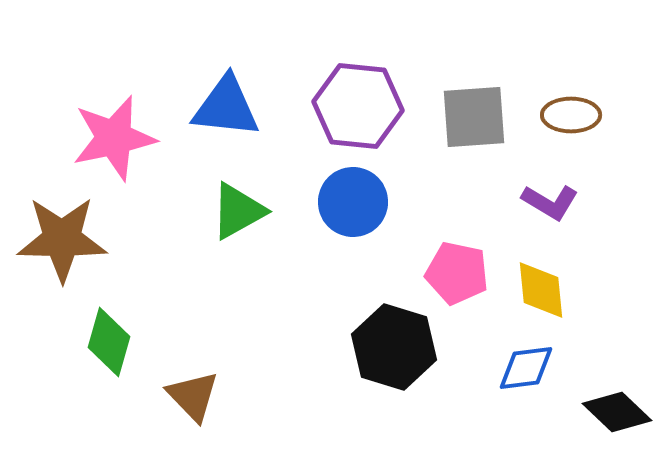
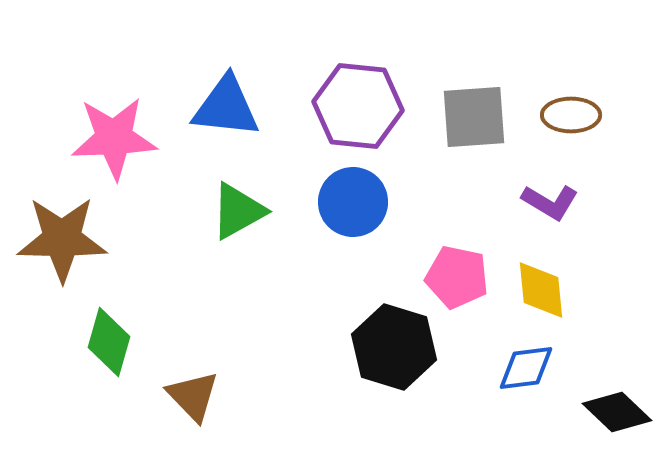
pink star: rotated 10 degrees clockwise
pink pentagon: moved 4 px down
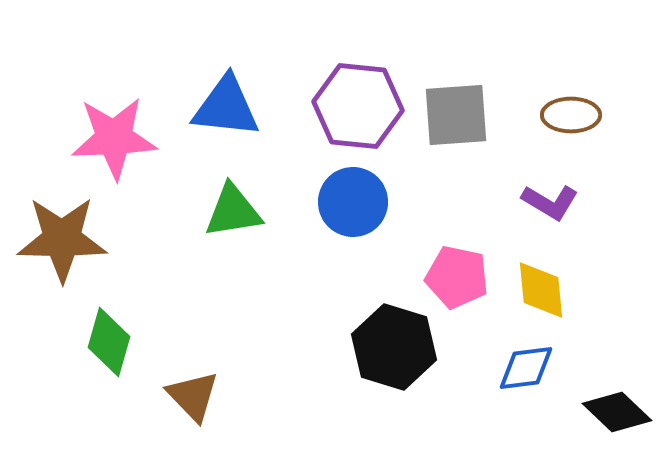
gray square: moved 18 px left, 2 px up
green triangle: moved 5 px left; rotated 20 degrees clockwise
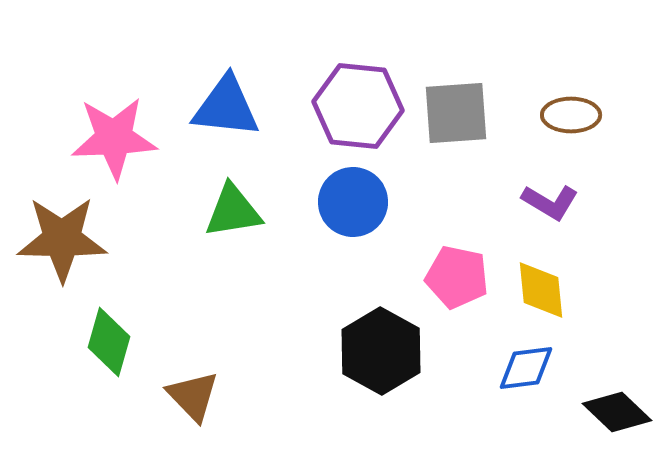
gray square: moved 2 px up
black hexagon: moved 13 px left, 4 px down; rotated 12 degrees clockwise
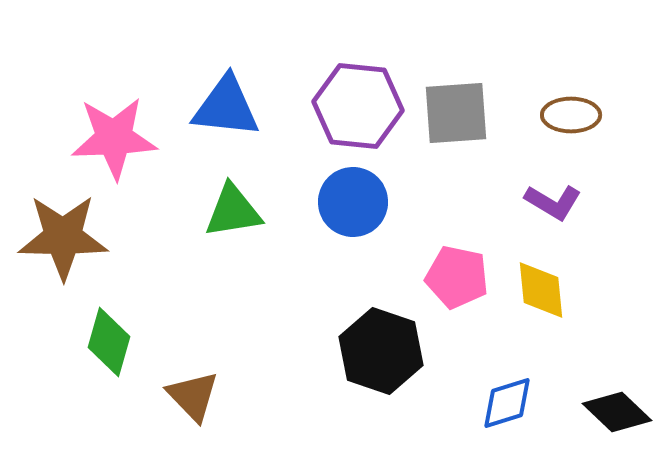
purple L-shape: moved 3 px right
brown star: moved 1 px right, 2 px up
black hexagon: rotated 10 degrees counterclockwise
blue diamond: moved 19 px left, 35 px down; rotated 10 degrees counterclockwise
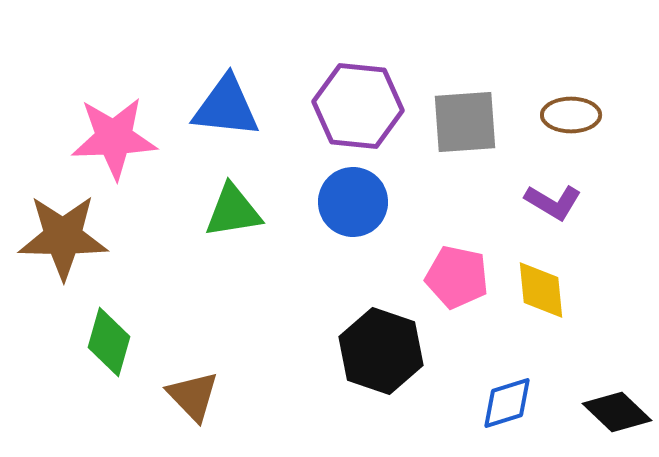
gray square: moved 9 px right, 9 px down
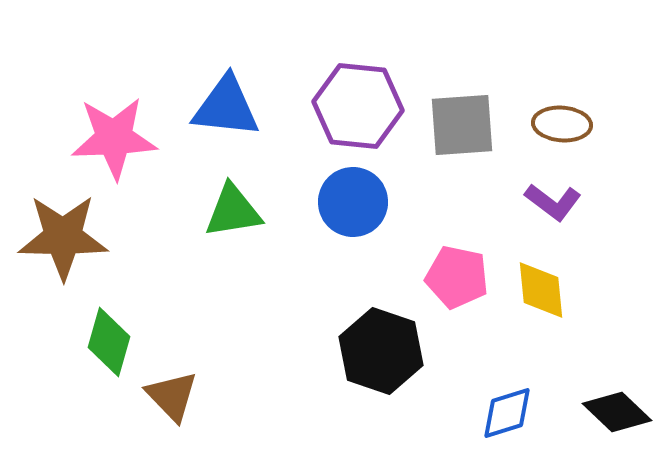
brown ellipse: moved 9 px left, 9 px down; rotated 4 degrees clockwise
gray square: moved 3 px left, 3 px down
purple L-shape: rotated 6 degrees clockwise
brown triangle: moved 21 px left
blue diamond: moved 10 px down
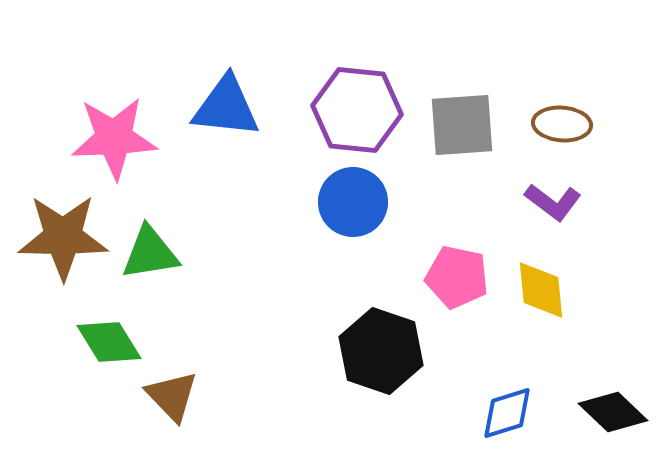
purple hexagon: moved 1 px left, 4 px down
green triangle: moved 83 px left, 42 px down
green diamond: rotated 48 degrees counterclockwise
black diamond: moved 4 px left
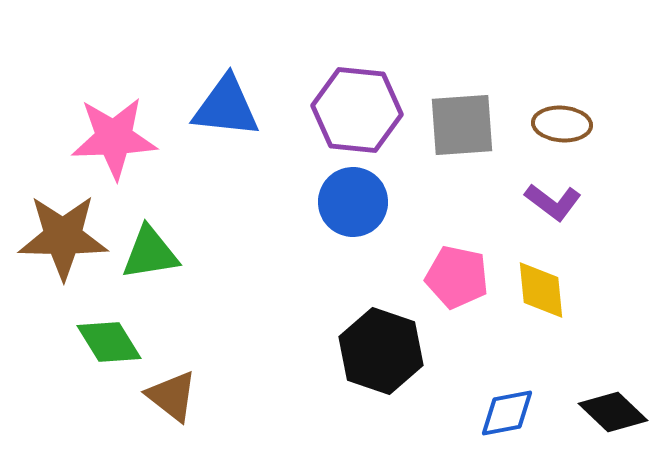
brown triangle: rotated 8 degrees counterclockwise
blue diamond: rotated 6 degrees clockwise
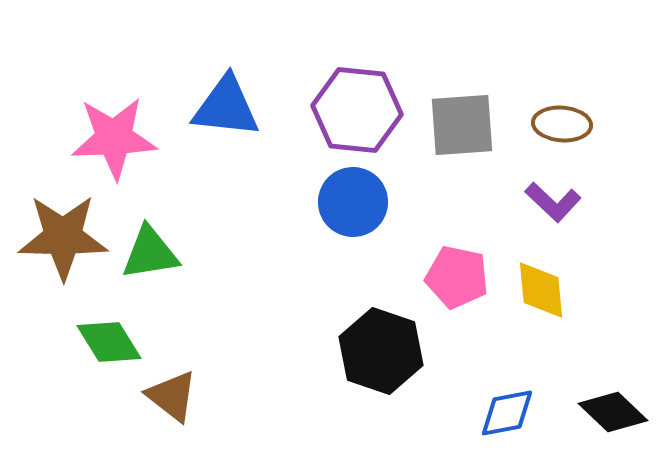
purple L-shape: rotated 6 degrees clockwise
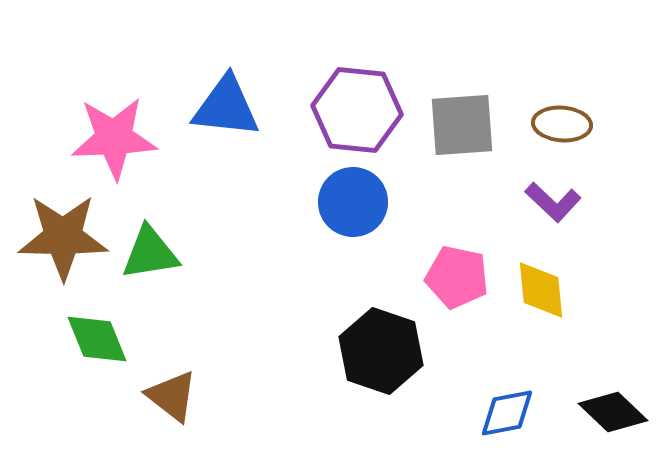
green diamond: moved 12 px left, 3 px up; rotated 10 degrees clockwise
